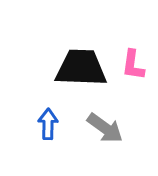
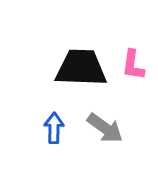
blue arrow: moved 6 px right, 4 px down
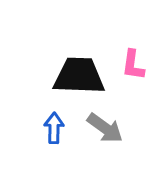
black trapezoid: moved 2 px left, 8 px down
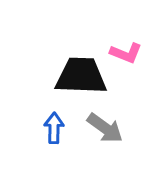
pink L-shape: moved 7 px left, 12 px up; rotated 76 degrees counterclockwise
black trapezoid: moved 2 px right
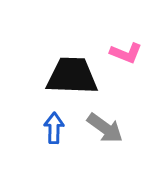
black trapezoid: moved 9 px left
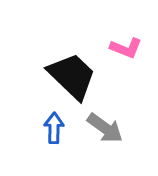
pink L-shape: moved 5 px up
black trapezoid: rotated 42 degrees clockwise
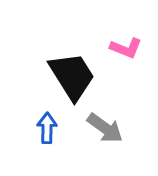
black trapezoid: rotated 14 degrees clockwise
blue arrow: moved 7 px left
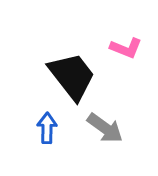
black trapezoid: rotated 6 degrees counterclockwise
